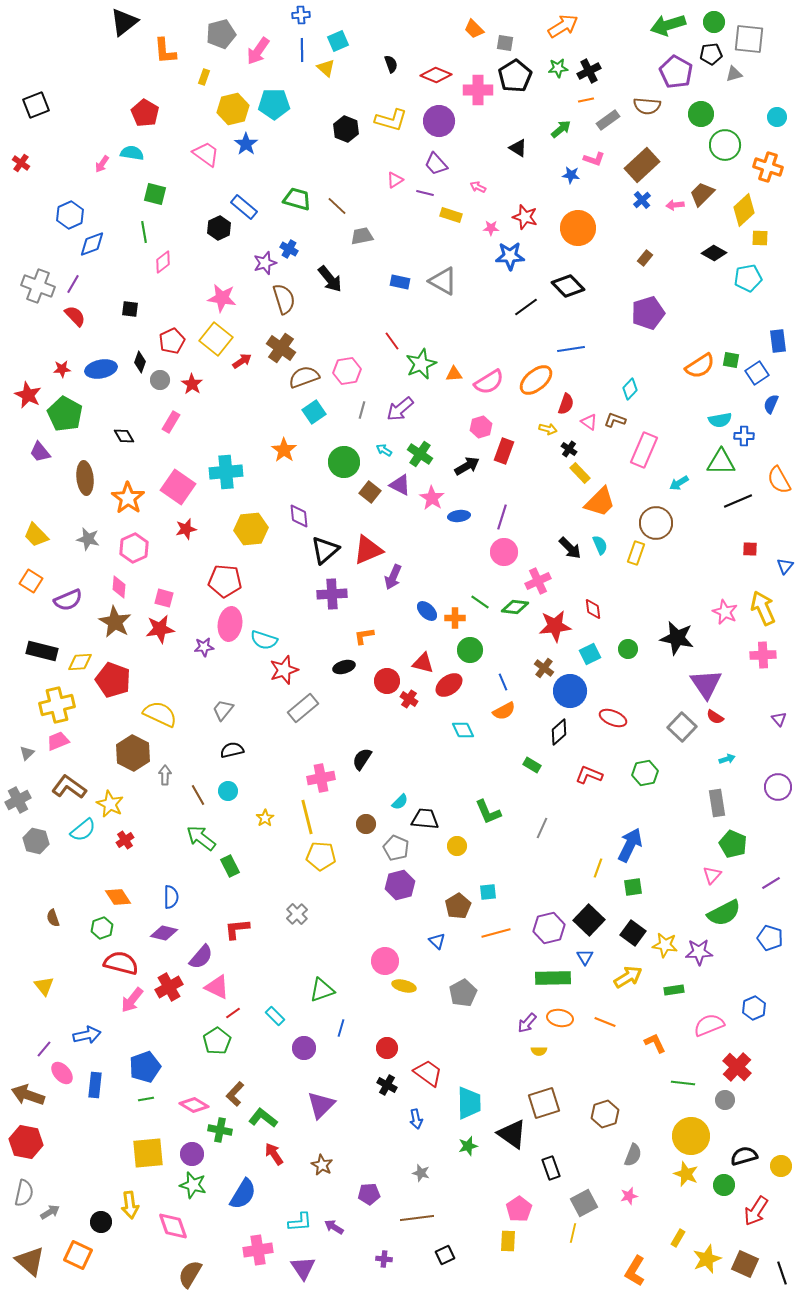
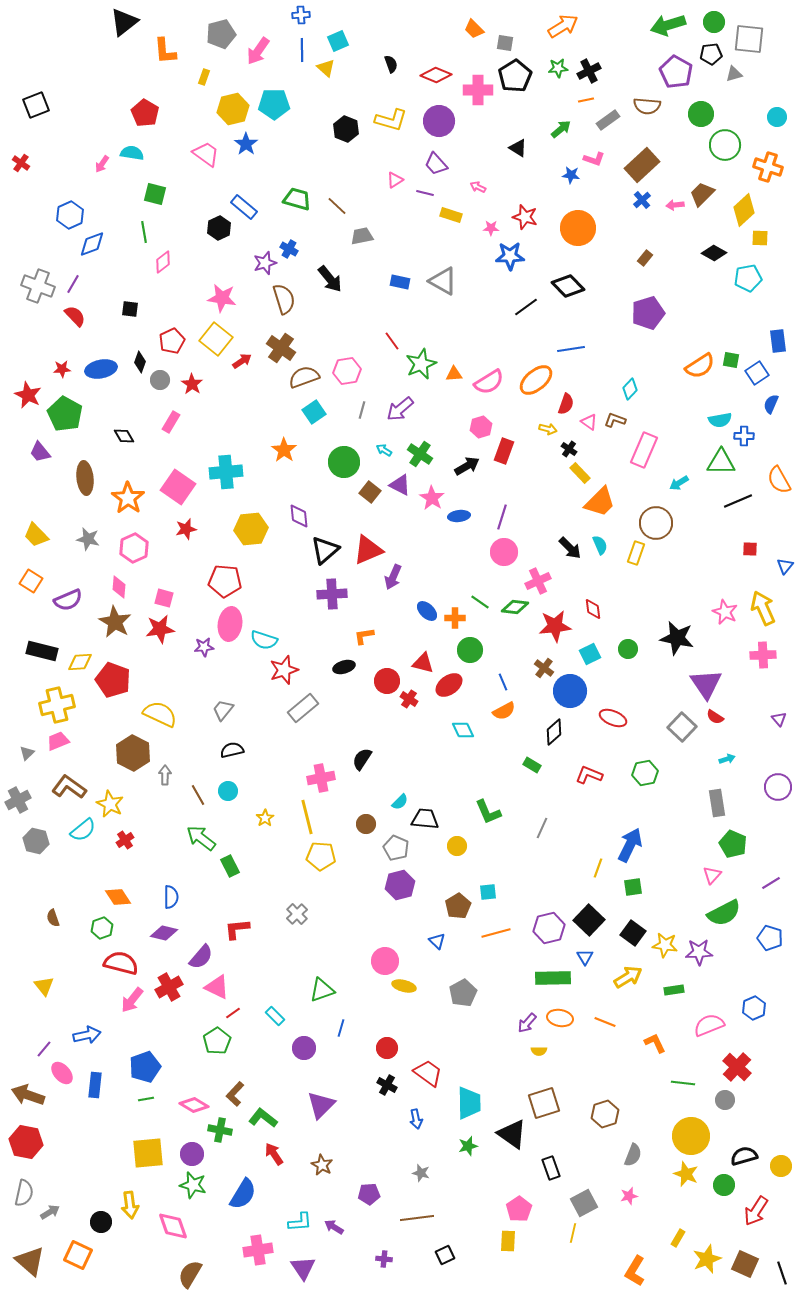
black diamond at (559, 732): moved 5 px left
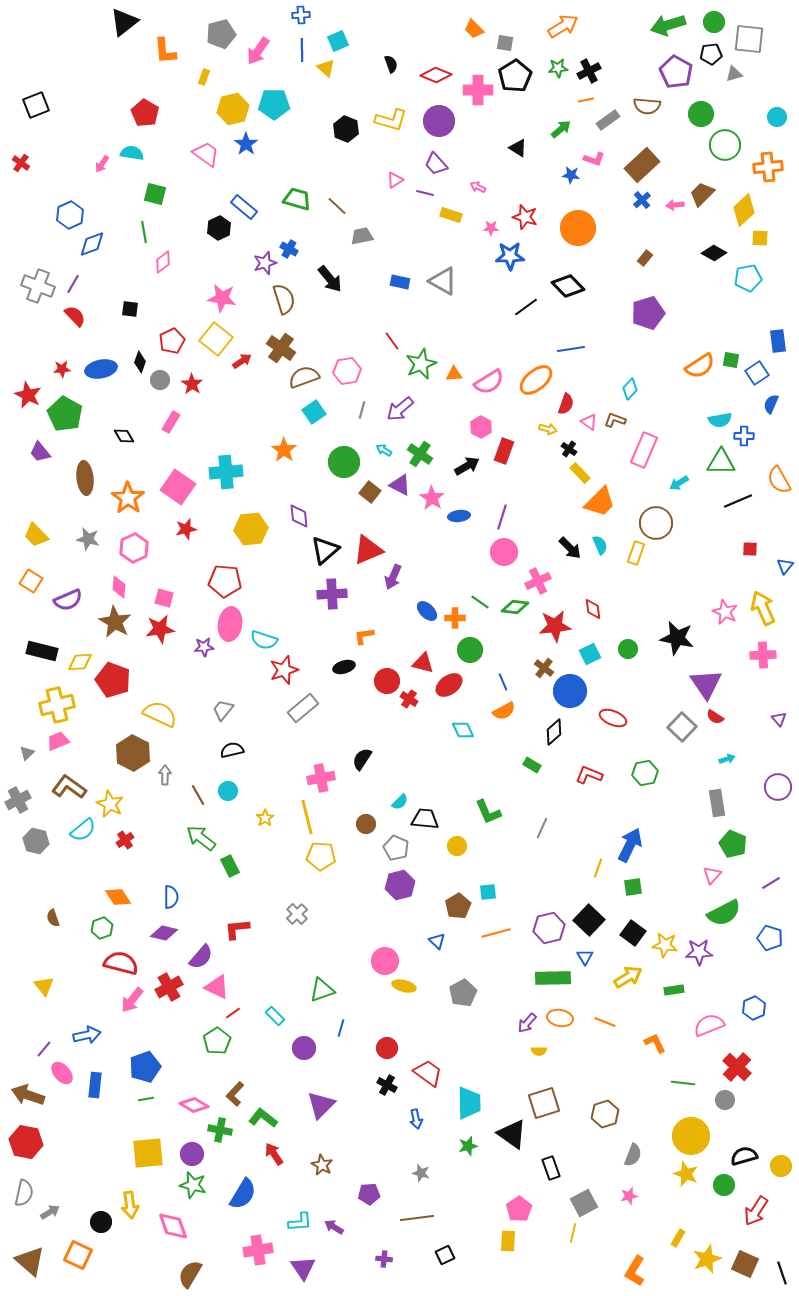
orange cross at (768, 167): rotated 24 degrees counterclockwise
pink hexagon at (481, 427): rotated 15 degrees counterclockwise
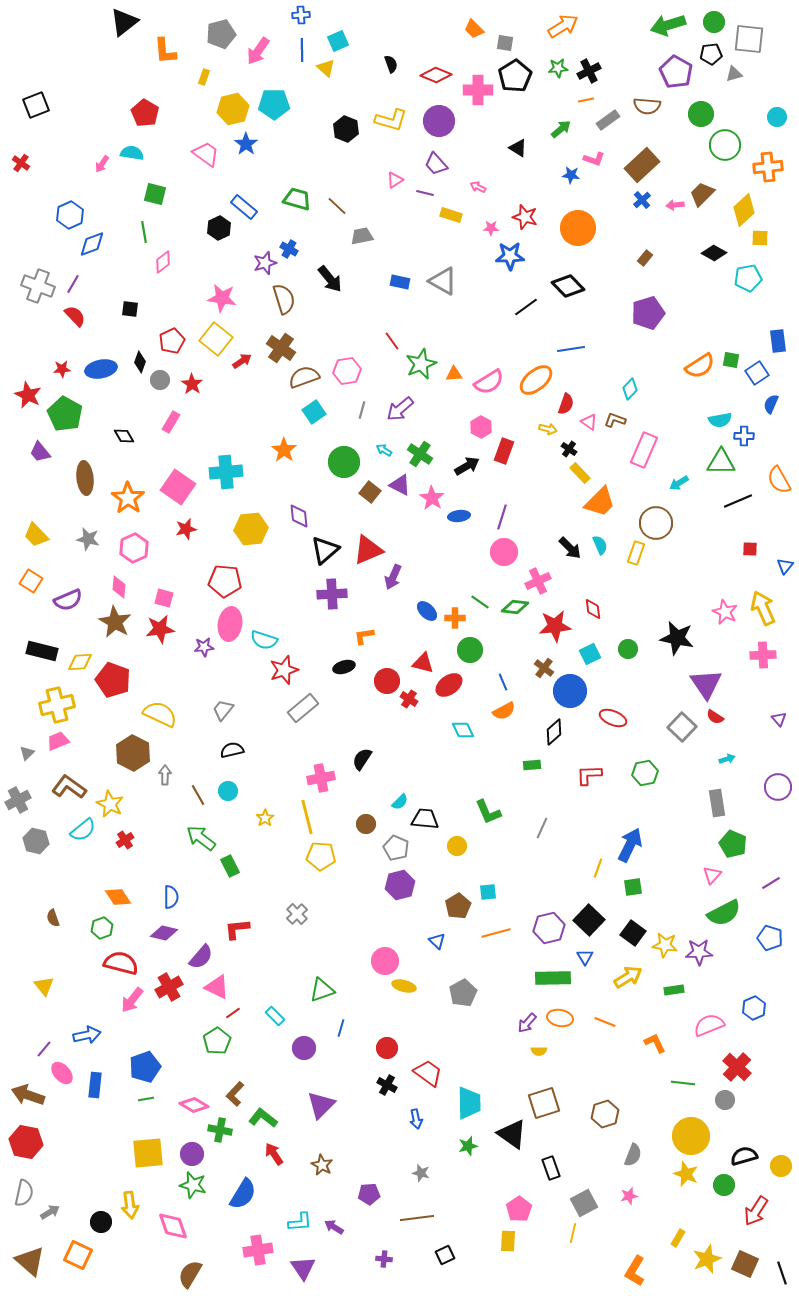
green rectangle at (532, 765): rotated 36 degrees counterclockwise
red L-shape at (589, 775): rotated 24 degrees counterclockwise
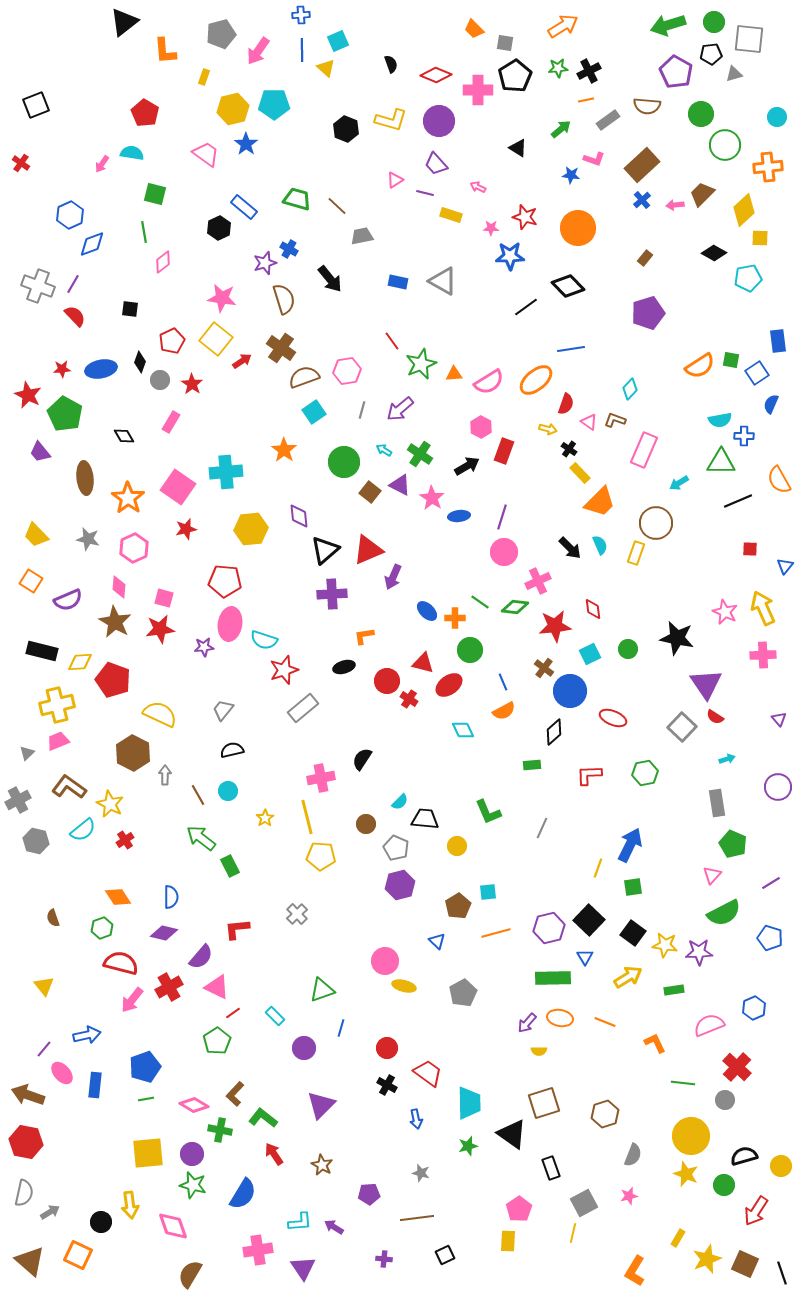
blue rectangle at (400, 282): moved 2 px left
